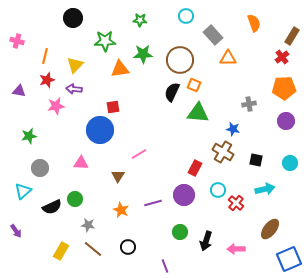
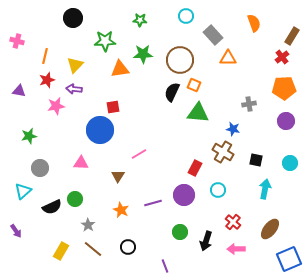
cyan arrow at (265, 189): rotated 66 degrees counterclockwise
red cross at (236, 203): moved 3 px left, 19 px down
gray star at (88, 225): rotated 24 degrees clockwise
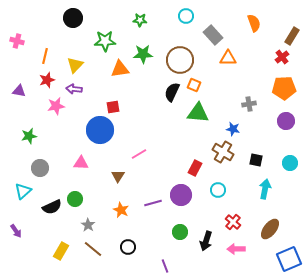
purple circle at (184, 195): moved 3 px left
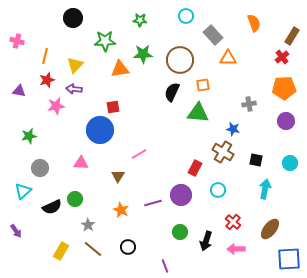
orange square at (194, 85): moved 9 px right; rotated 32 degrees counterclockwise
blue square at (289, 259): rotated 20 degrees clockwise
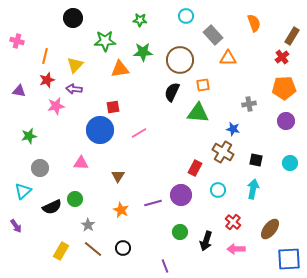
green star at (143, 54): moved 2 px up
pink line at (139, 154): moved 21 px up
cyan arrow at (265, 189): moved 12 px left
purple arrow at (16, 231): moved 5 px up
black circle at (128, 247): moved 5 px left, 1 px down
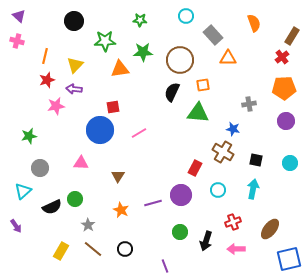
black circle at (73, 18): moved 1 px right, 3 px down
purple triangle at (19, 91): moved 75 px up; rotated 32 degrees clockwise
red cross at (233, 222): rotated 28 degrees clockwise
black circle at (123, 248): moved 2 px right, 1 px down
blue square at (289, 259): rotated 10 degrees counterclockwise
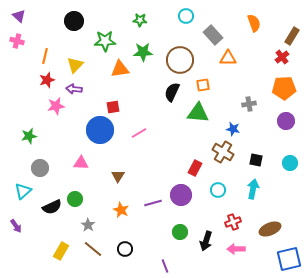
brown ellipse at (270, 229): rotated 30 degrees clockwise
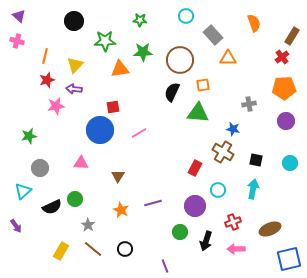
purple circle at (181, 195): moved 14 px right, 11 px down
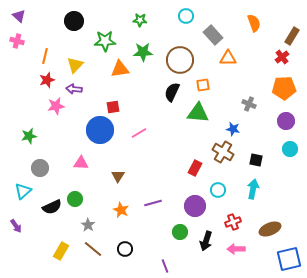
gray cross at (249, 104): rotated 32 degrees clockwise
cyan circle at (290, 163): moved 14 px up
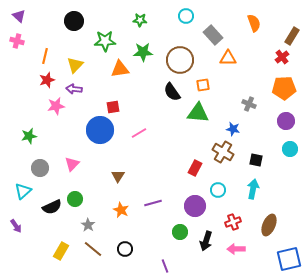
black semicircle at (172, 92): rotated 60 degrees counterclockwise
pink triangle at (81, 163): moved 9 px left, 1 px down; rotated 49 degrees counterclockwise
brown ellipse at (270, 229): moved 1 px left, 4 px up; rotated 45 degrees counterclockwise
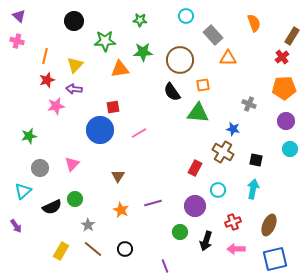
blue square at (289, 259): moved 14 px left
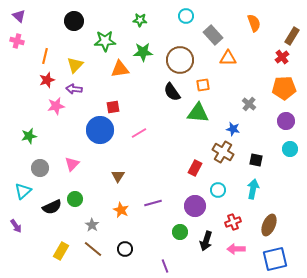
gray cross at (249, 104): rotated 16 degrees clockwise
gray star at (88, 225): moved 4 px right
